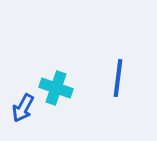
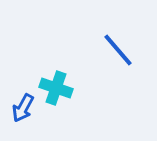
blue line: moved 28 px up; rotated 48 degrees counterclockwise
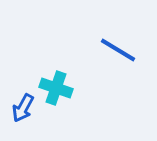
blue line: rotated 18 degrees counterclockwise
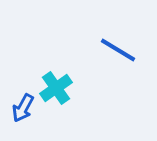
cyan cross: rotated 36 degrees clockwise
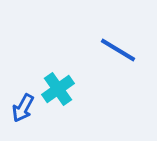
cyan cross: moved 2 px right, 1 px down
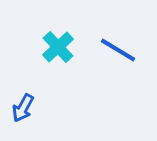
cyan cross: moved 42 px up; rotated 8 degrees counterclockwise
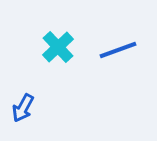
blue line: rotated 51 degrees counterclockwise
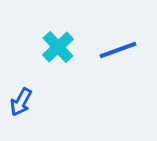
blue arrow: moved 2 px left, 6 px up
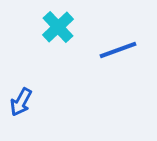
cyan cross: moved 20 px up
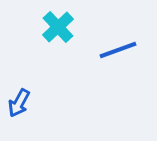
blue arrow: moved 2 px left, 1 px down
